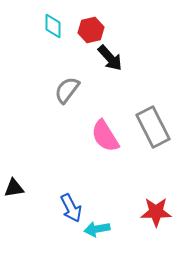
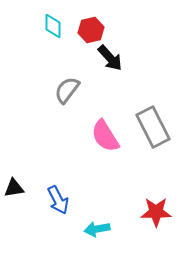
blue arrow: moved 13 px left, 8 px up
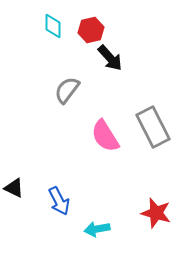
black triangle: rotated 35 degrees clockwise
blue arrow: moved 1 px right, 1 px down
red star: moved 1 px down; rotated 16 degrees clockwise
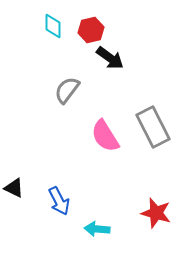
black arrow: rotated 12 degrees counterclockwise
cyan arrow: rotated 15 degrees clockwise
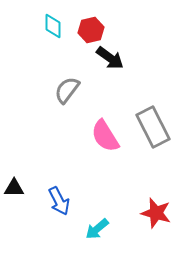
black triangle: rotated 25 degrees counterclockwise
cyan arrow: rotated 45 degrees counterclockwise
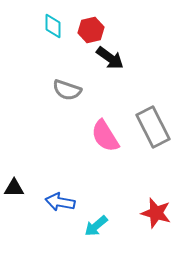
gray semicircle: rotated 108 degrees counterclockwise
blue arrow: moved 1 px right, 1 px down; rotated 128 degrees clockwise
cyan arrow: moved 1 px left, 3 px up
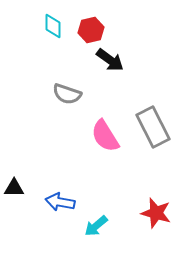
black arrow: moved 2 px down
gray semicircle: moved 4 px down
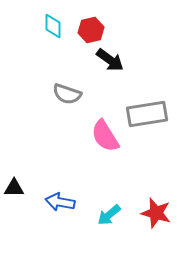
gray rectangle: moved 6 px left, 13 px up; rotated 72 degrees counterclockwise
cyan arrow: moved 13 px right, 11 px up
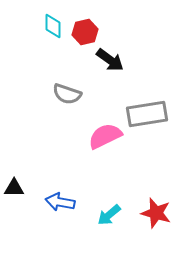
red hexagon: moved 6 px left, 2 px down
pink semicircle: rotated 96 degrees clockwise
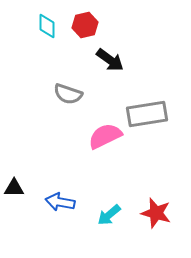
cyan diamond: moved 6 px left
red hexagon: moved 7 px up
gray semicircle: moved 1 px right
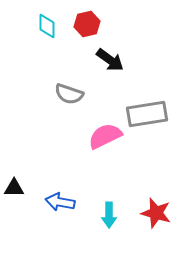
red hexagon: moved 2 px right, 1 px up
gray semicircle: moved 1 px right
cyan arrow: rotated 50 degrees counterclockwise
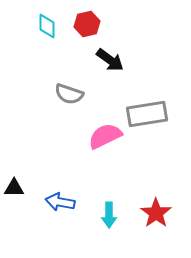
red star: rotated 20 degrees clockwise
